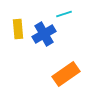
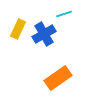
yellow rectangle: rotated 30 degrees clockwise
orange rectangle: moved 8 px left, 4 px down
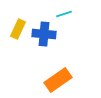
blue cross: rotated 35 degrees clockwise
orange rectangle: moved 2 px down
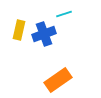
yellow rectangle: moved 1 px right, 1 px down; rotated 12 degrees counterclockwise
blue cross: rotated 25 degrees counterclockwise
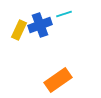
yellow rectangle: rotated 12 degrees clockwise
blue cross: moved 4 px left, 9 px up
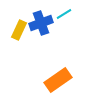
cyan line: rotated 14 degrees counterclockwise
blue cross: moved 1 px right, 2 px up
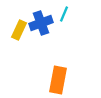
cyan line: rotated 35 degrees counterclockwise
orange rectangle: rotated 44 degrees counterclockwise
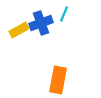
yellow rectangle: rotated 36 degrees clockwise
